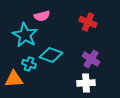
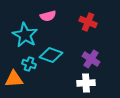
pink semicircle: moved 6 px right
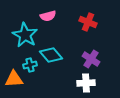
cyan diamond: rotated 30 degrees clockwise
cyan cross: moved 1 px right, 1 px down; rotated 32 degrees counterclockwise
